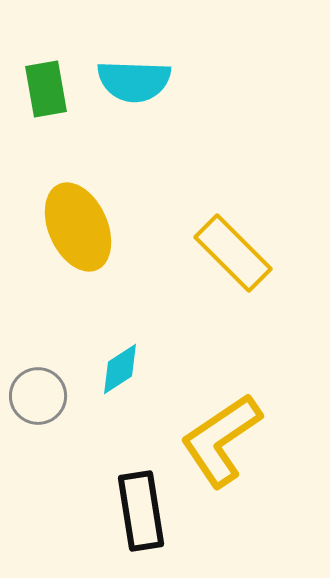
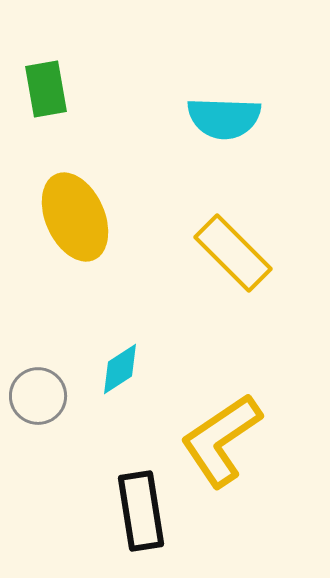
cyan semicircle: moved 90 px right, 37 px down
yellow ellipse: moved 3 px left, 10 px up
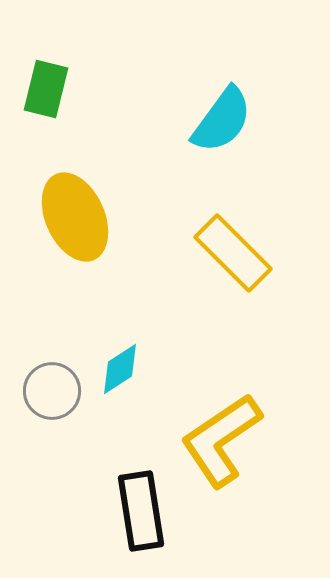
green rectangle: rotated 24 degrees clockwise
cyan semicircle: moved 2 px left, 2 px down; rotated 56 degrees counterclockwise
gray circle: moved 14 px right, 5 px up
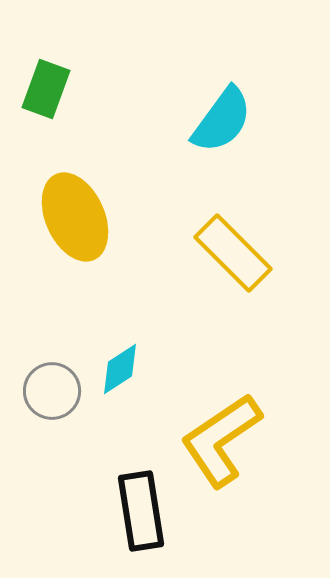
green rectangle: rotated 6 degrees clockwise
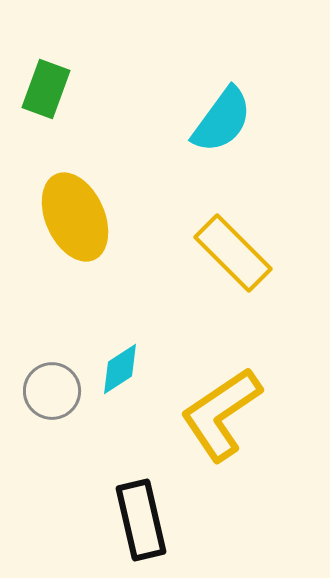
yellow L-shape: moved 26 px up
black rectangle: moved 9 px down; rotated 4 degrees counterclockwise
